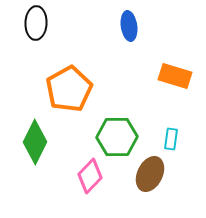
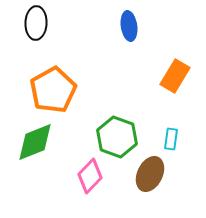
orange rectangle: rotated 76 degrees counterclockwise
orange pentagon: moved 16 px left, 1 px down
green hexagon: rotated 21 degrees clockwise
green diamond: rotated 42 degrees clockwise
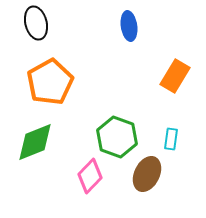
black ellipse: rotated 16 degrees counterclockwise
orange pentagon: moved 3 px left, 8 px up
brown ellipse: moved 3 px left
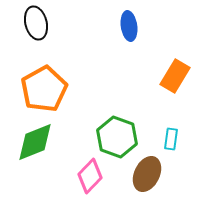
orange pentagon: moved 6 px left, 7 px down
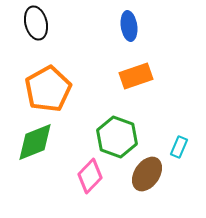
orange rectangle: moved 39 px left; rotated 40 degrees clockwise
orange pentagon: moved 4 px right
cyan rectangle: moved 8 px right, 8 px down; rotated 15 degrees clockwise
brown ellipse: rotated 8 degrees clockwise
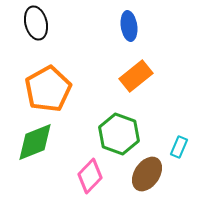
orange rectangle: rotated 20 degrees counterclockwise
green hexagon: moved 2 px right, 3 px up
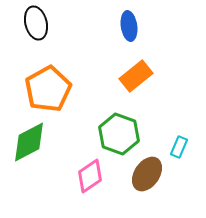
green diamond: moved 6 px left; rotated 6 degrees counterclockwise
pink diamond: rotated 12 degrees clockwise
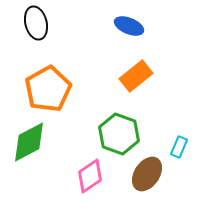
blue ellipse: rotated 60 degrees counterclockwise
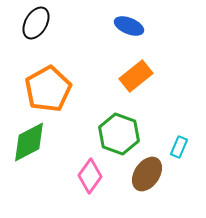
black ellipse: rotated 44 degrees clockwise
pink diamond: rotated 20 degrees counterclockwise
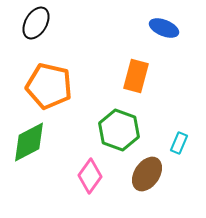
blue ellipse: moved 35 px right, 2 px down
orange rectangle: rotated 36 degrees counterclockwise
orange pentagon: moved 1 px right, 3 px up; rotated 30 degrees counterclockwise
green hexagon: moved 4 px up
cyan rectangle: moved 4 px up
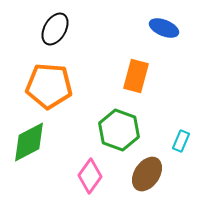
black ellipse: moved 19 px right, 6 px down
orange pentagon: rotated 9 degrees counterclockwise
cyan rectangle: moved 2 px right, 2 px up
